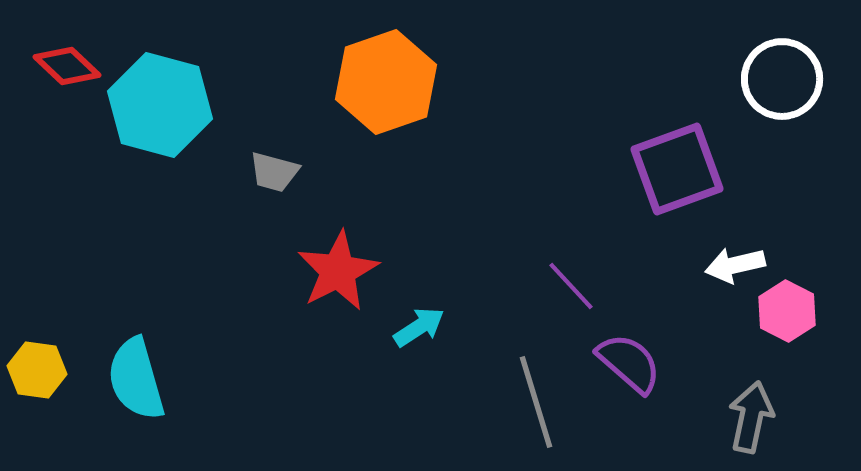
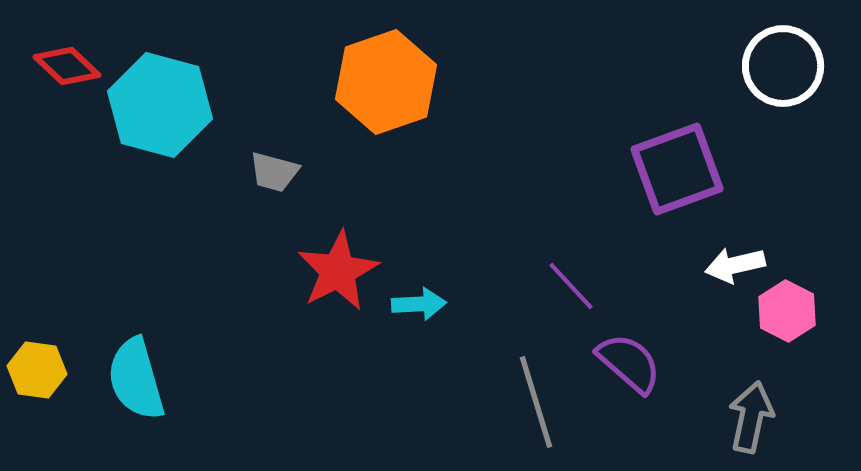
white circle: moved 1 px right, 13 px up
cyan arrow: moved 23 px up; rotated 30 degrees clockwise
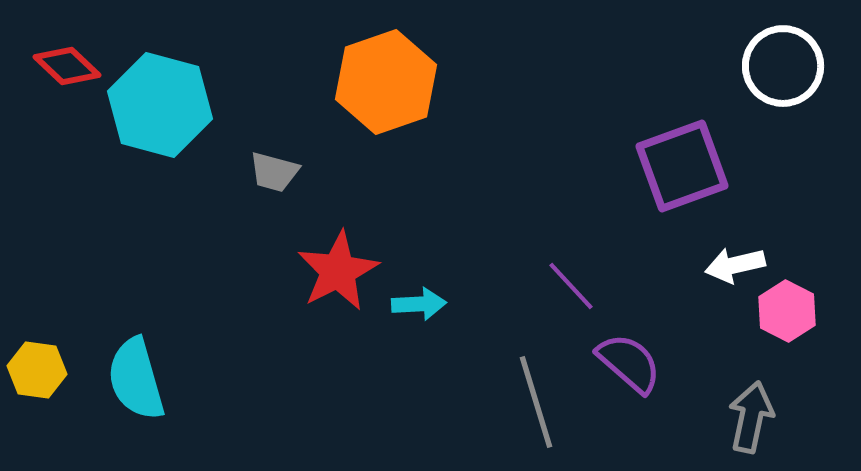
purple square: moved 5 px right, 3 px up
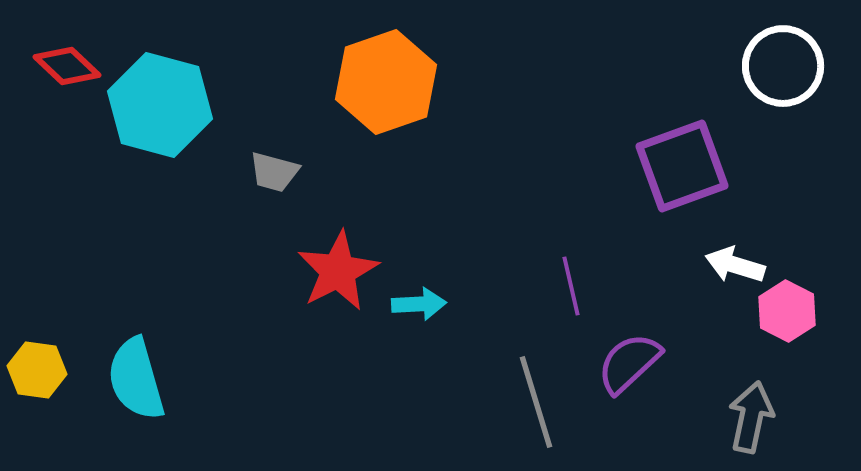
white arrow: rotated 30 degrees clockwise
purple line: rotated 30 degrees clockwise
purple semicircle: rotated 84 degrees counterclockwise
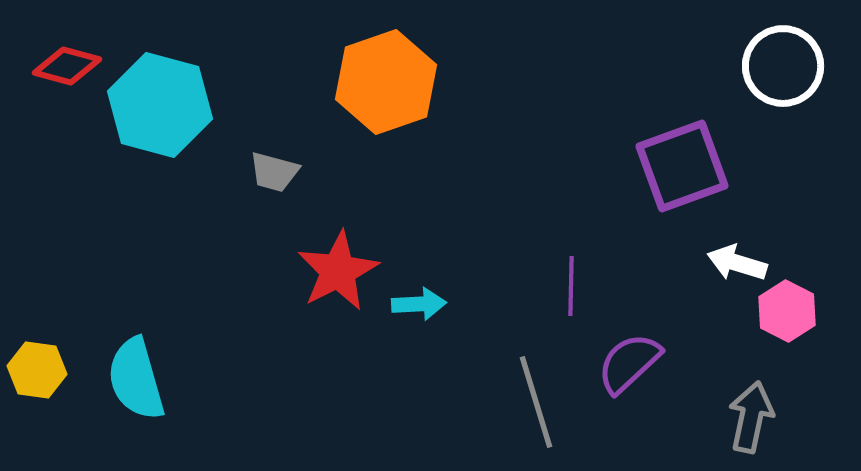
red diamond: rotated 28 degrees counterclockwise
white arrow: moved 2 px right, 2 px up
purple line: rotated 14 degrees clockwise
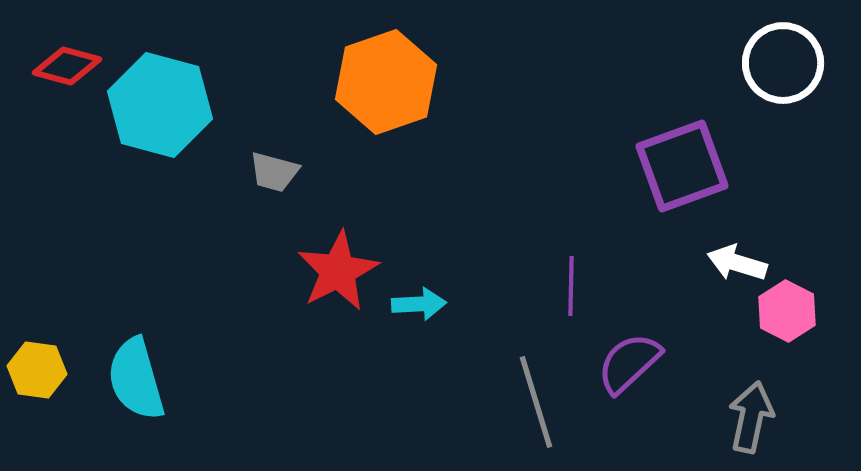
white circle: moved 3 px up
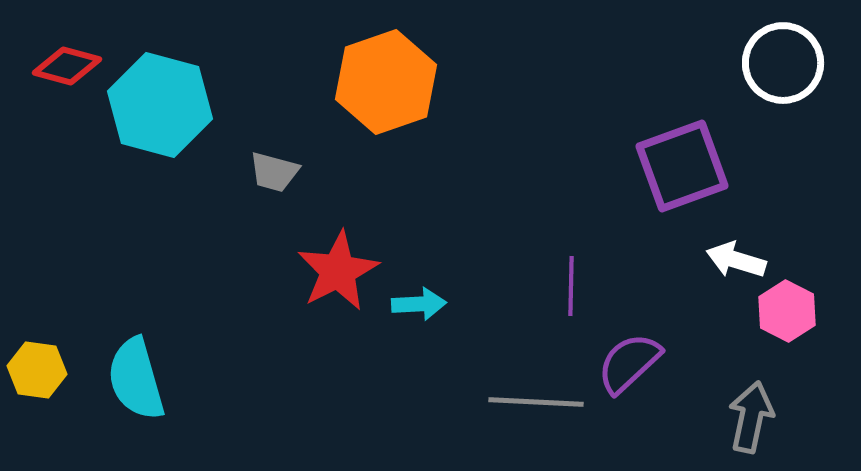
white arrow: moved 1 px left, 3 px up
gray line: rotated 70 degrees counterclockwise
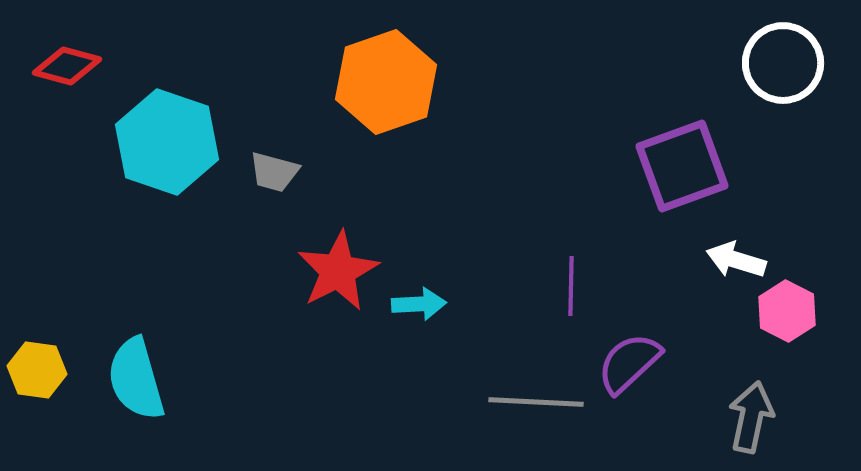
cyan hexagon: moved 7 px right, 37 px down; rotated 4 degrees clockwise
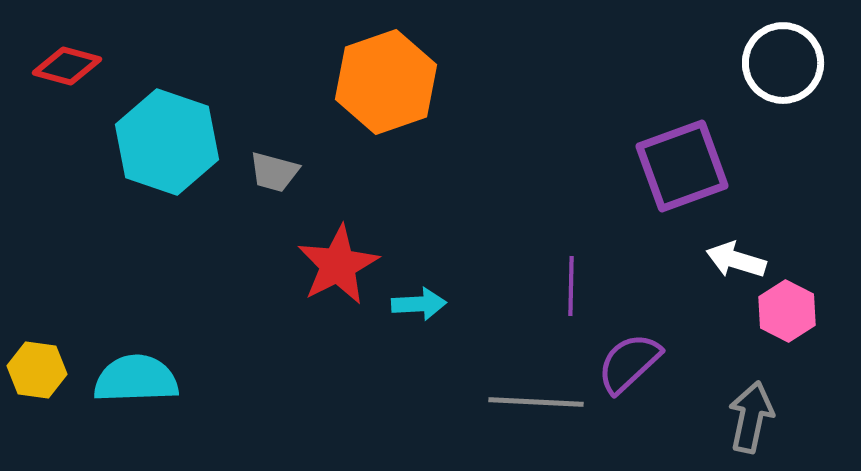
red star: moved 6 px up
cyan semicircle: rotated 104 degrees clockwise
